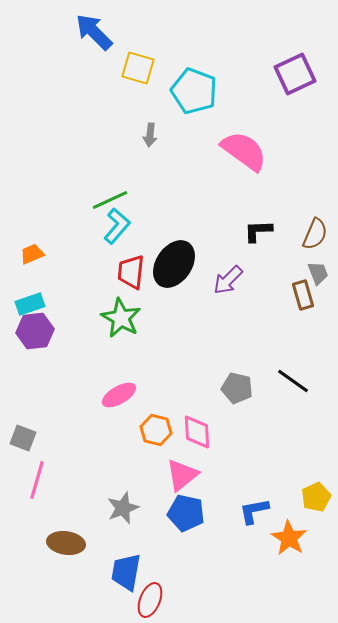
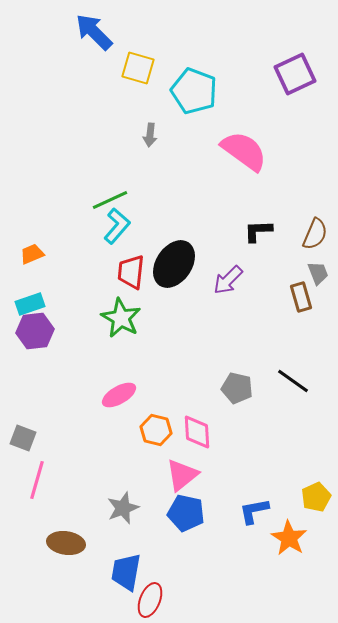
brown rectangle: moved 2 px left, 2 px down
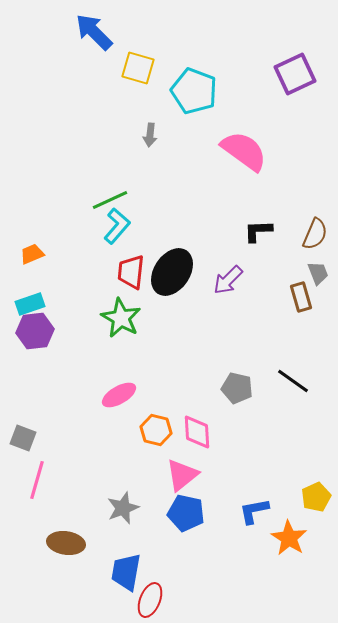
black ellipse: moved 2 px left, 8 px down
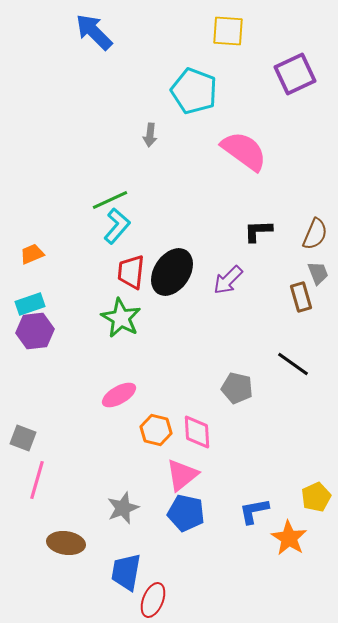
yellow square: moved 90 px right, 37 px up; rotated 12 degrees counterclockwise
black line: moved 17 px up
red ellipse: moved 3 px right
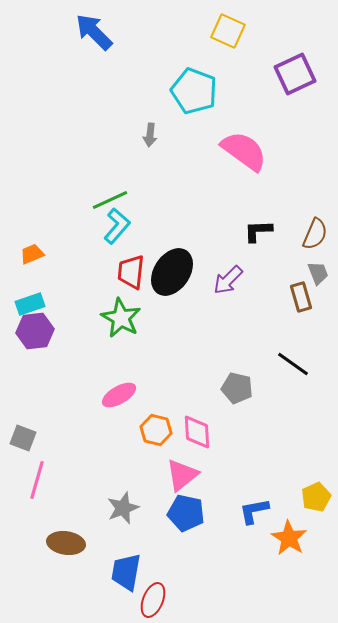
yellow square: rotated 20 degrees clockwise
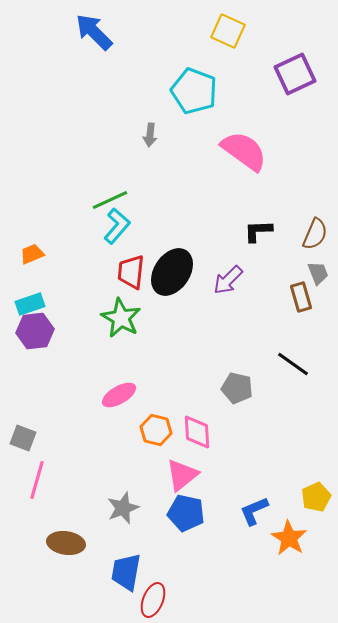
blue L-shape: rotated 12 degrees counterclockwise
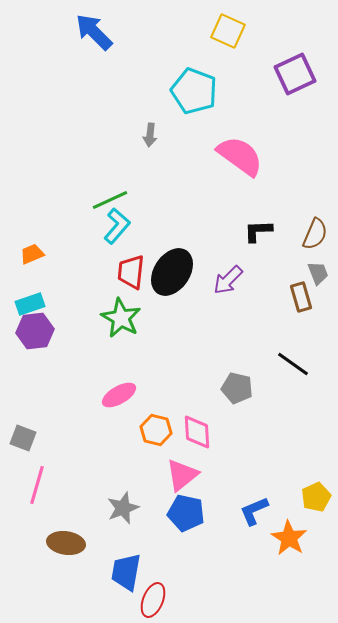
pink semicircle: moved 4 px left, 5 px down
pink line: moved 5 px down
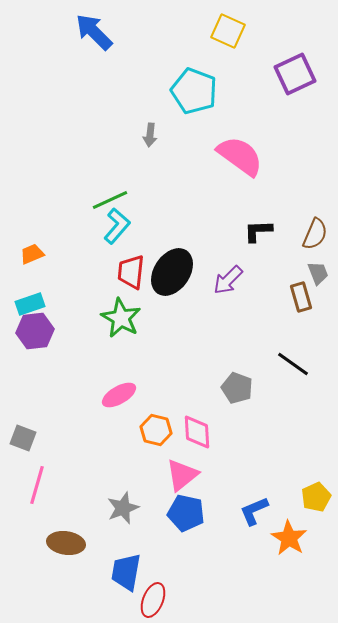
gray pentagon: rotated 8 degrees clockwise
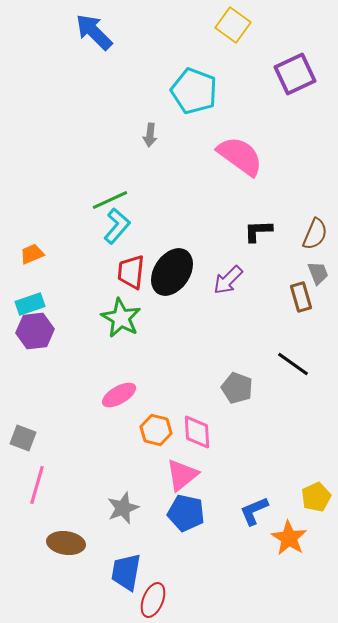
yellow square: moved 5 px right, 6 px up; rotated 12 degrees clockwise
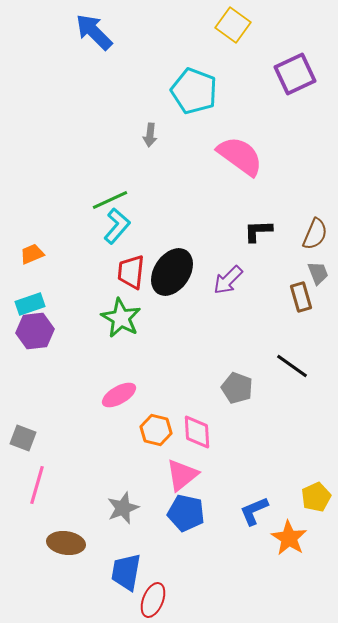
black line: moved 1 px left, 2 px down
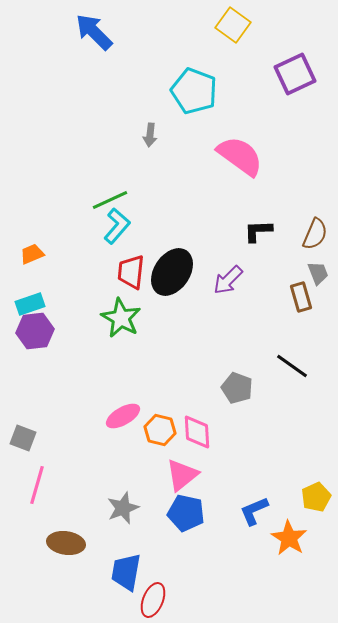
pink ellipse: moved 4 px right, 21 px down
orange hexagon: moved 4 px right
